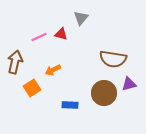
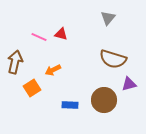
gray triangle: moved 27 px right
pink line: rotated 49 degrees clockwise
brown semicircle: rotated 8 degrees clockwise
brown circle: moved 7 px down
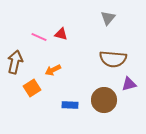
brown semicircle: rotated 12 degrees counterclockwise
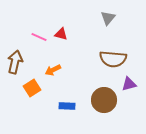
blue rectangle: moved 3 px left, 1 px down
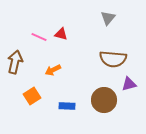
orange square: moved 8 px down
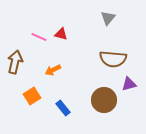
blue rectangle: moved 4 px left, 2 px down; rotated 49 degrees clockwise
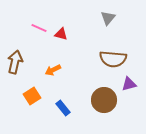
pink line: moved 9 px up
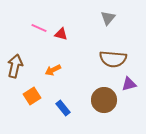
brown arrow: moved 4 px down
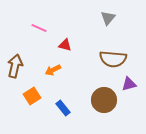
red triangle: moved 4 px right, 11 px down
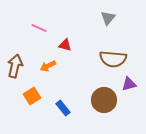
orange arrow: moved 5 px left, 4 px up
